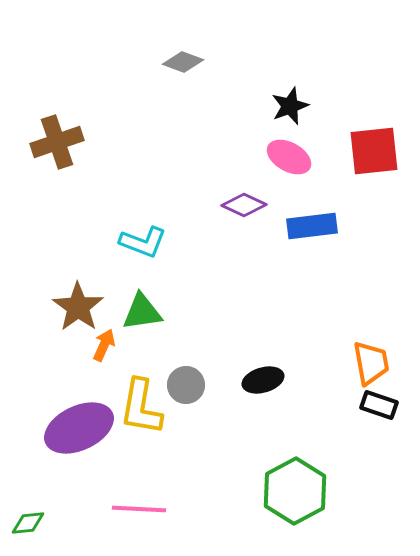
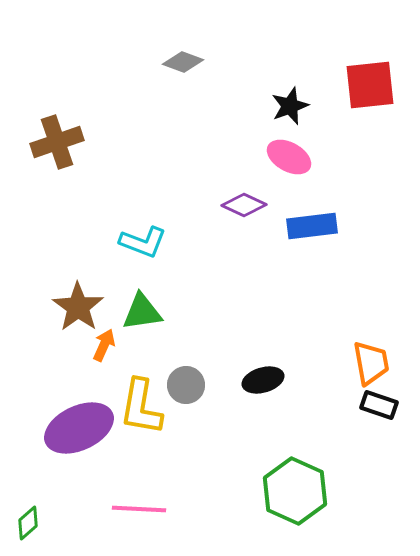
red square: moved 4 px left, 66 px up
green hexagon: rotated 8 degrees counterclockwise
green diamond: rotated 36 degrees counterclockwise
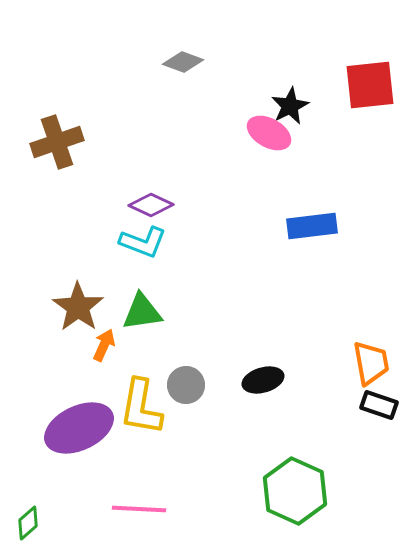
black star: rotated 6 degrees counterclockwise
pink ellipse: moved 20 px left, 24 px up
purple diamond: moved 93 px left
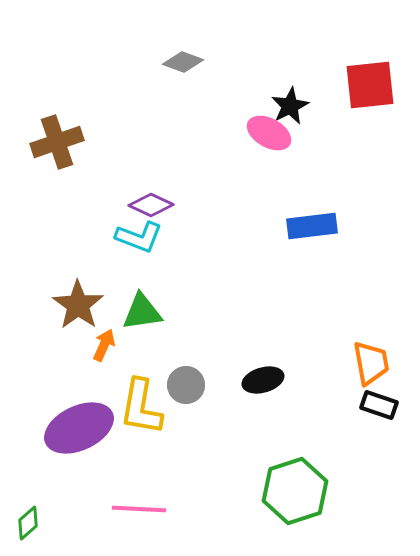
cyan L-shape: moved 4 px left, 5 px up
brown star: moved 2 px up
green hexagon: rotated 18 degrees clockwise
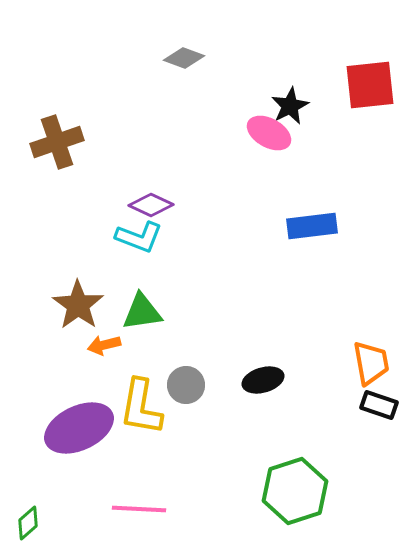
gray diamond: moved 1 px right, 4 px up
orange arrow: rotated 128 degrees counterclockwise
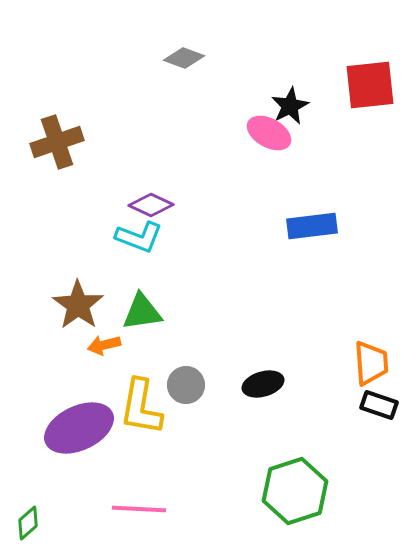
orange trapezoid: rotated 6 degrees clockwise
black ellipse: moved 4 px down
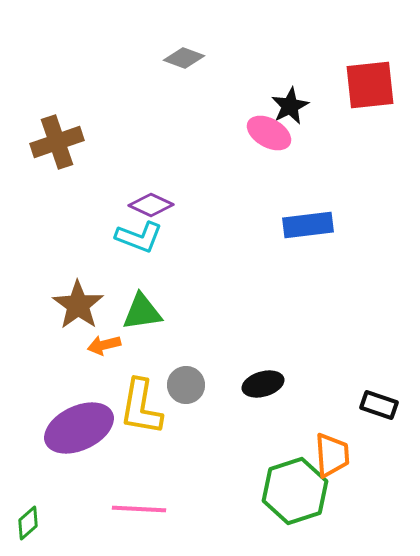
blue rectangle: moved 4 px left, 1 px up
orange trapezoid: moved 39 px left, 92 px down
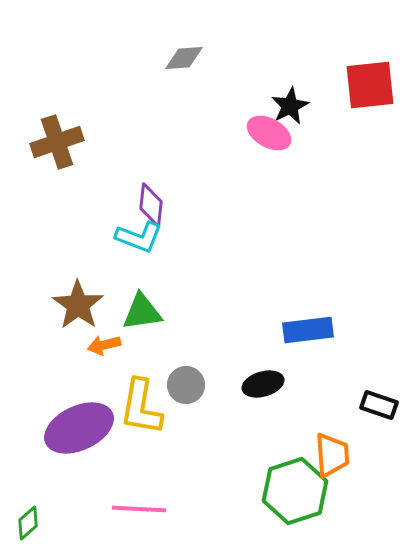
gray diamond: rotated 24 degrees counterclockwise
purple diamond: rotated 72 degrees clockwise
blue rectangle: moved 105 px down
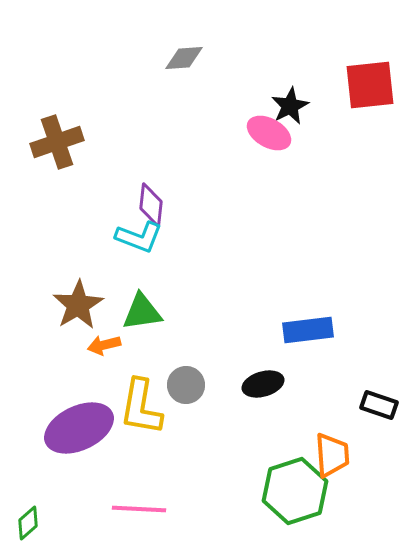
brown star: rotated 6 degrees clockwise
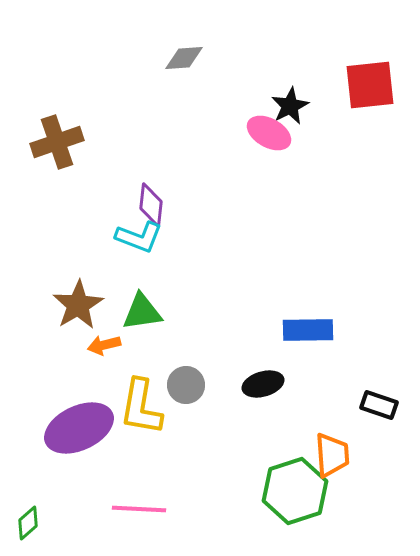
blue rectangle: rotated 6 degrees clockwise
